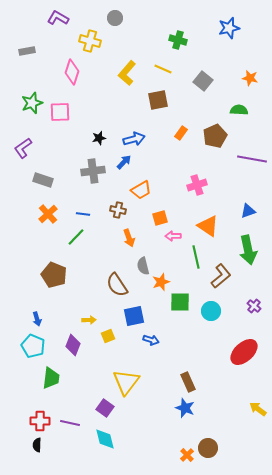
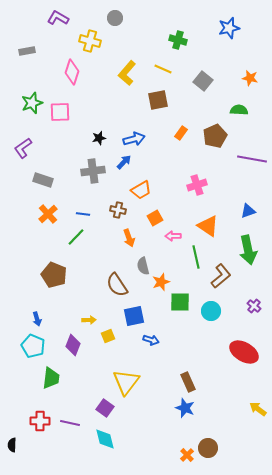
orange square at (160, 218): moved 5 px left; rotated 14 degrees counterclockwise
red ellipse at (244, 352): rotated 72 degrees clockwise
black semicircle at (37, 445): moved 25 px left
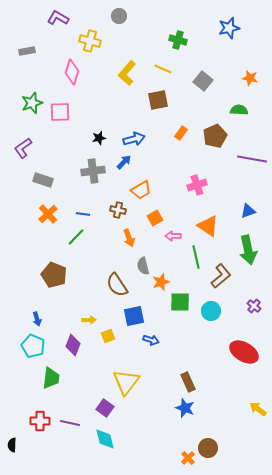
gray circle at (115, 18): moved 4 px right, 2 px up
orange cross at (187, 455): moved 1 px right, 3 px down
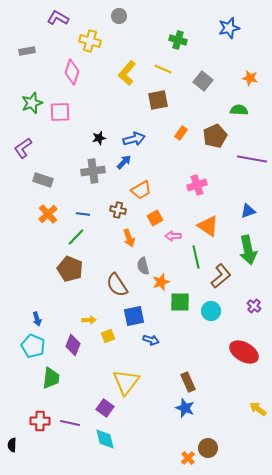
brown pentagon at (54, 275): moved 16 px right, 6 px up
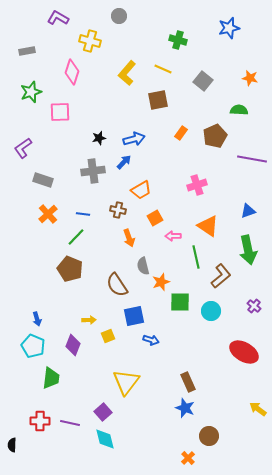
green star at (32, 103): moved 1 px left, 11 px up
purple square at (105, 408): moved 2 px left, 4 px down; rotated 12 degrees clockwise
brown circle at (208, 448): moved 1 px right, 12 px up
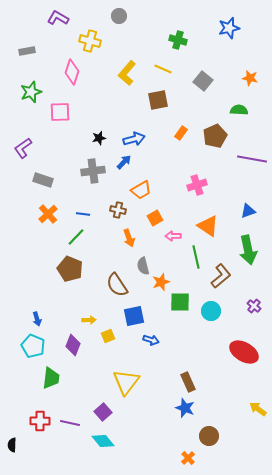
cyan diamond at (105, 439): moved 2 px left, 2 px down; rotated 25 degrees counterclockwise
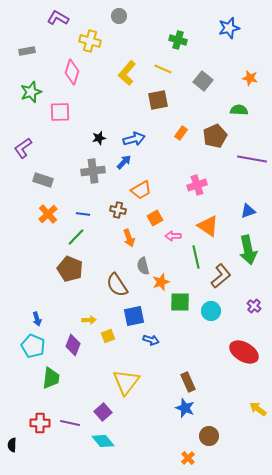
red cross at (40, 421): moved 2 px down
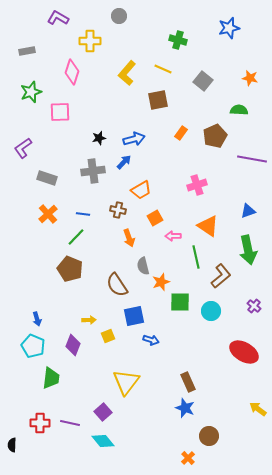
yellow cross at (90, 41): rotated 15 degrees counterclockwise
gray rectangle at (43, 180): moved 4 px right, 2 px up
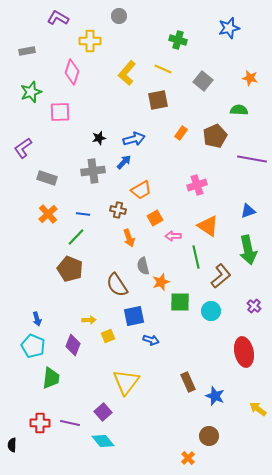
red ellipse at (244, 352): rotated 48 degrees clockwise
blue star at (185, 408): moved 30 px right, 12 px up
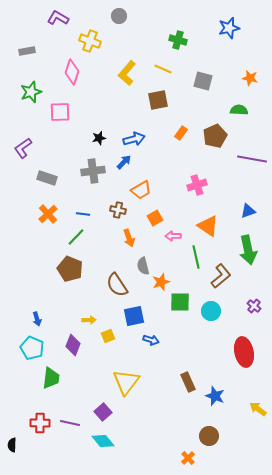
yellow cross at (90, 41): rotated 20 degrees clockwise
gray square at (203, 81): rotated 24 degrees counterclockwise
cyan pentagon at (33, 346): moved 1 px left, 2 px down
